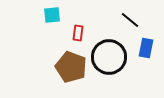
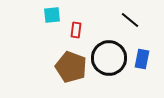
red rectangle: moved 2 px left, 3 px up
blue rectangle: moved 4 px left, 11 px down
black circle: moved 1 px down
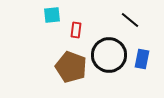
black circle: moved 3 px up
